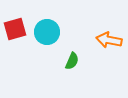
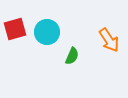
orange arrow: rotated 135 degrees counterclockwise
green semicircle: moved 5 px up
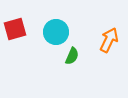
cyan circle: moved 9 px right
orange arrow: rotated 120 degrees counterclockwise
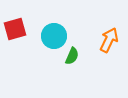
cyan circle: moved 2 px left, 4 px down
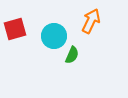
orange arrow: moved 18 px left, 19 px up
green semicircle: moved 1 px up
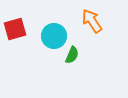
orange arrow: moved 1 px right; rotated 60 degrees counterclockwise
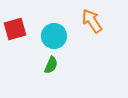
green semicircle: moved 21 px left, 10 px down
